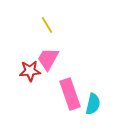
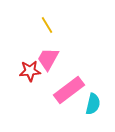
pink rectangle: moved 1 px left, 4 px up; rotated 72 degrees clockwise
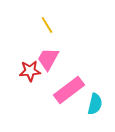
cyan semicircle: moved 2 px right
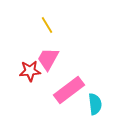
cyan semicircle: rotated 20 degrees counterclockwise
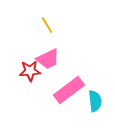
pink trapezoid: rotated 145 degrees counterclockwise
cyan semicircle: moved 3 px up
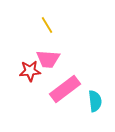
pink trapezoid: rotated 30 degrees clockwise
pink rectangle: moved 4 px left, 1 px up
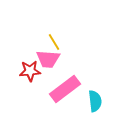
yellow line: moved 7 px right, 17 px down
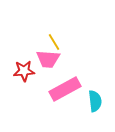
red star: moved 6 px left
pink rectangle: rotated 8 degrees clockwise
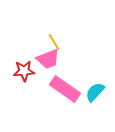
pink trapezoid: rotated 25 degrees counterclockwise
pink rectangle: rotated 64 degrees clockwise
cyan semicircle: moved 9 px up; rotated 130 degrees counterclockwise
